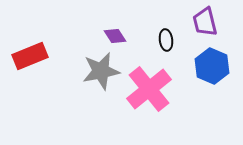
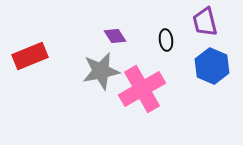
pink cross: moved 7 px left; rotated 9 degrees clockwise
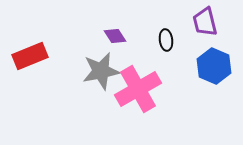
blue hexagon: moved 2 px right
pink cross: moved 4 px left
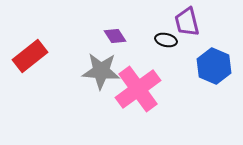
purple trapezoid: moved 18 px left
black ellipse: rotated 70 degrees counterclockwise
red rectangle: rotated 16 degrees counterclockwise
gray star: rotated 15 degrees clockwise
pink cross: rotated 6 degrees counterclockwise
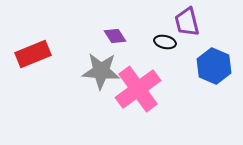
black ellipse: moved 1 px left, 2 px down
red rectangle: moved 3 px right, 2 px up; rotated 16 degrees clockwise
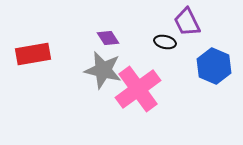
purple trapezoid: rotated 12 degrees counterclockwise
purple diamond: moved 7 px left, 2 px down
red rectangle: rotated 12 degrees clockwise
gray star: moved 2 px right, 1 px up; rotated 9 degrees clockwise
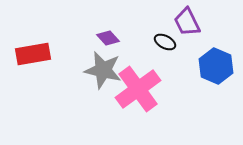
purple diamond: rotated 10 degrees counterclockwise
black ellipse: rotated 15 degrees clockwise
blue hexagon: moved 2 px right
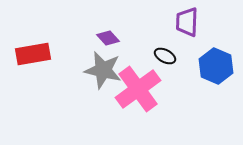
purple trapezoid: rotated 28 degrees clockwise
black ellipse: moved 14 px down
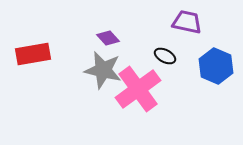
purple trapezoid: rotated 100 degrees clockwise
